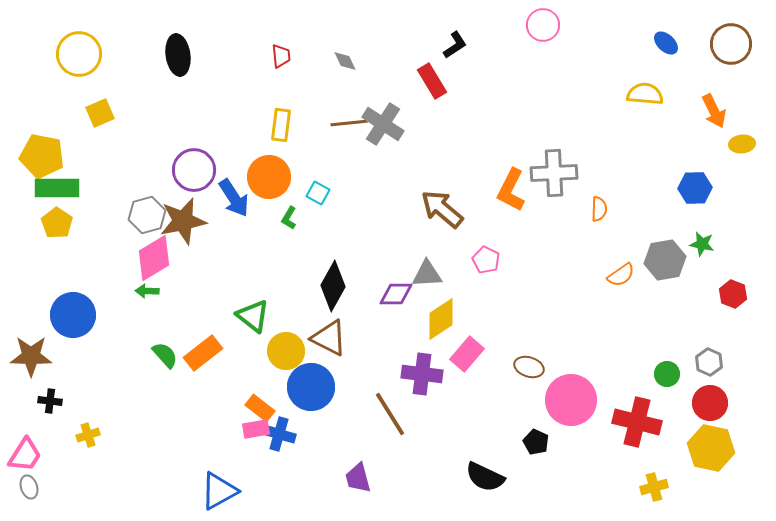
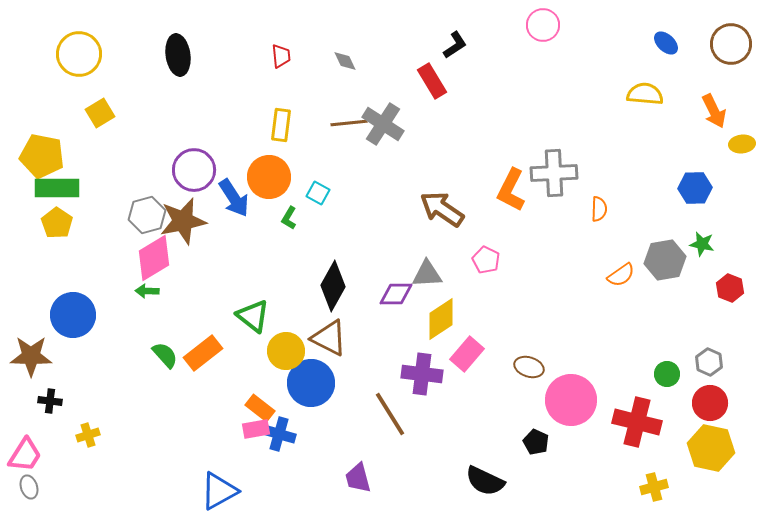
yellow square at (100, 113): rotated 8 degrees counterclockwise
brown arrow at (442, 209): rotated 6 degrees counterclockwise
red hexagon at (733, 294): moved 3 px left, 6 px up
blue circle at (311, 387): moved 4 px up
black semicircle at (485, 477): moved 4 px down
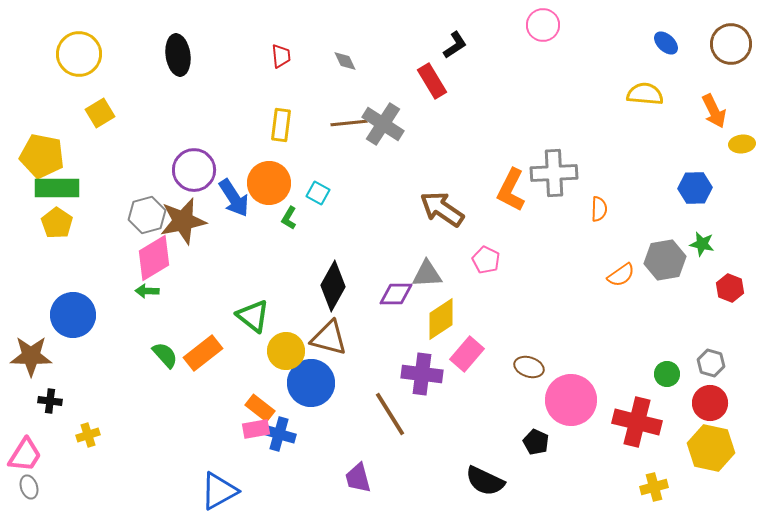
orange circle at (269, 177): moved 6 px down
brown triangle at (329, 338): rotated 12 degrees counterclockwise
gray hexagon at (709, 362): moved 2 px right, 1 px down; rotated 8 degrees counterclockwise
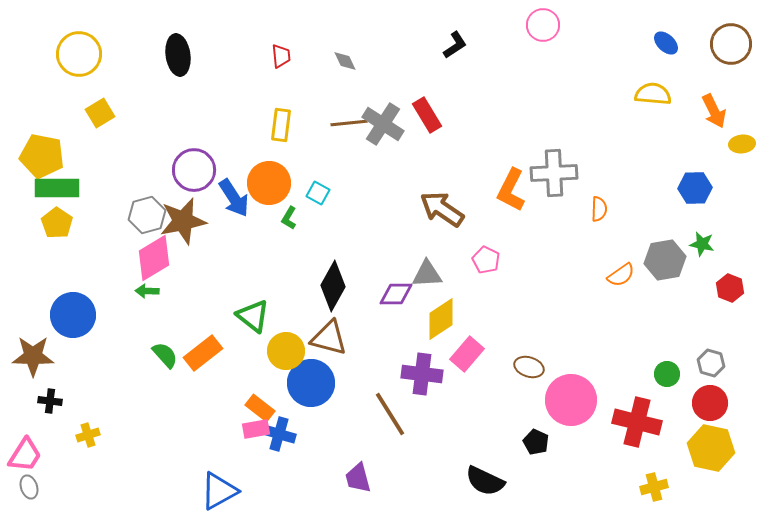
red rectangle at (432, 81): moved 5 px left, 34 px down
yellow semicircle at (645, 94): moved 8 px right
brown star at (31, 356): moved 2 px right
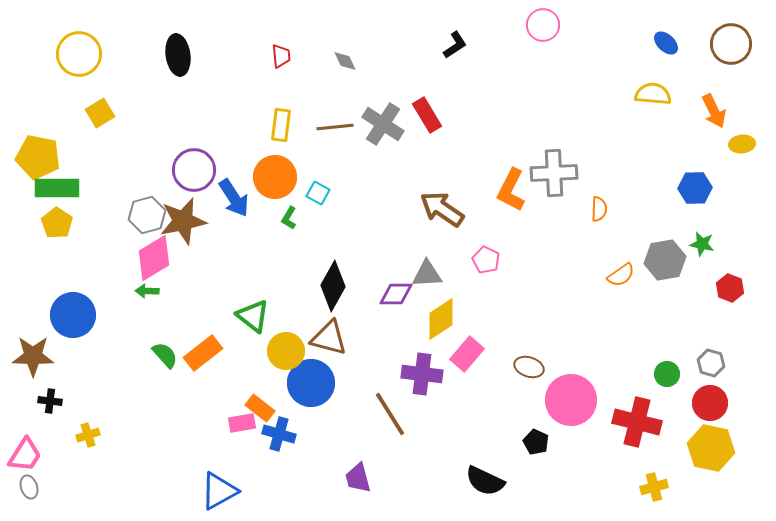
brown line at (349, 123): moved 14 px left, 4 px down
yellow pentagon at (42, 156): moved 4 px left, 1 px down
orange circle at (269, 183): moved 6 px right, 6 px up
pink rectangle at (256, 429): moved 14 px left, 6 px up
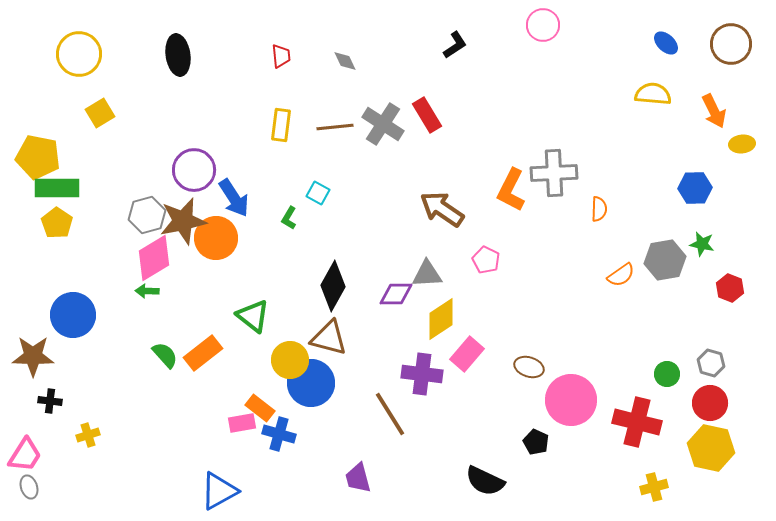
orange circle at (275, 177): moved 59 px left, 61 px down
yellow circle at (286, 351): moved 4 px right, 9 px down
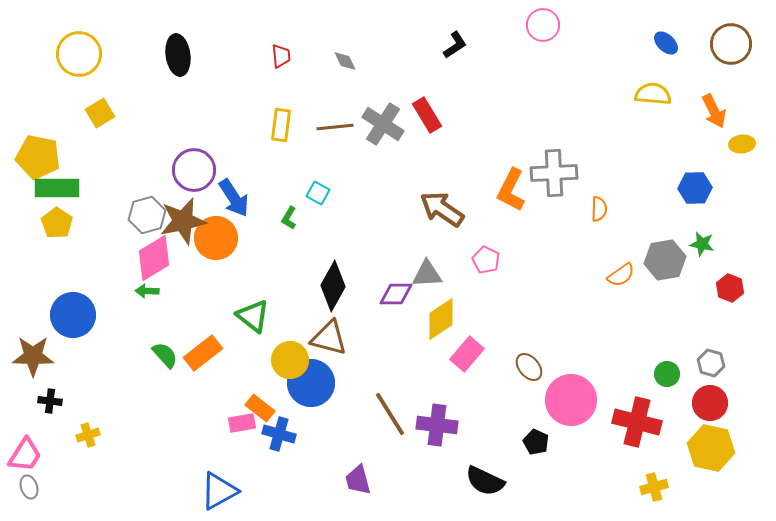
brown ellipse at (529, 367): rotated 32 degrees clockwise
purple cross at (422, 374): moved 15 px right, 51 px down
purple trapezoid at (358, 478): moved 2 px down
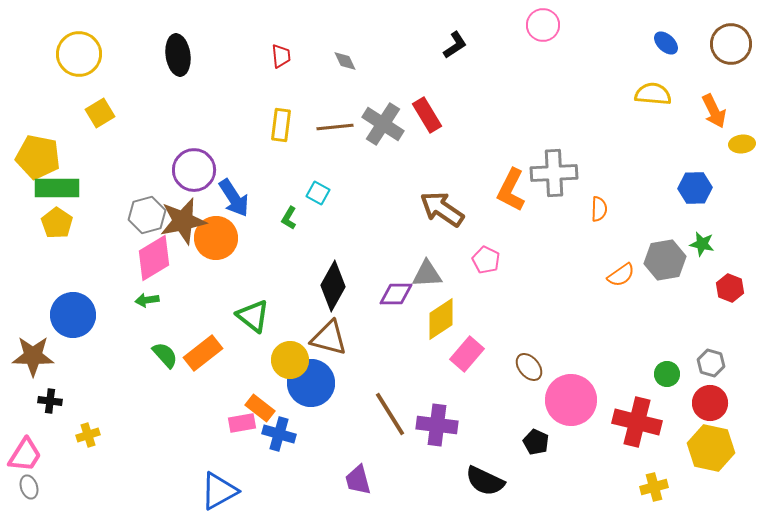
green arrow at (147, 291): moved 9 px down; rotated 10 degrees counterclockwise
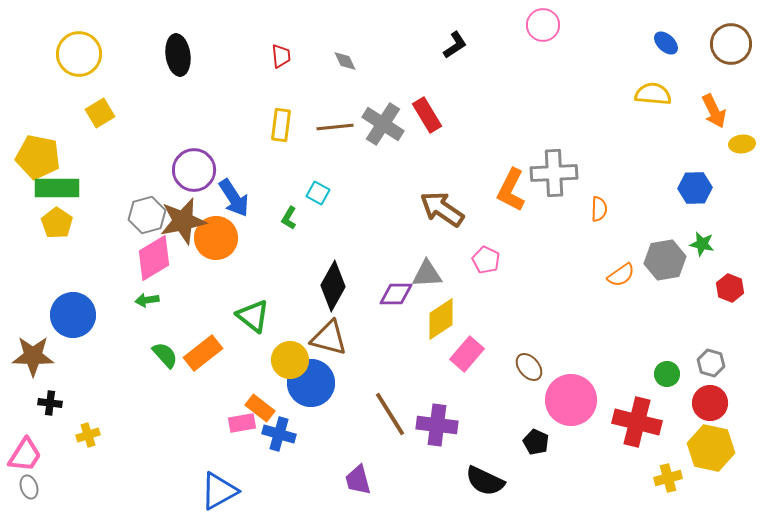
black cross at (50, 401): moved 2 px down
yellow cross at (654, 487): moved 14 px right, 9 px up
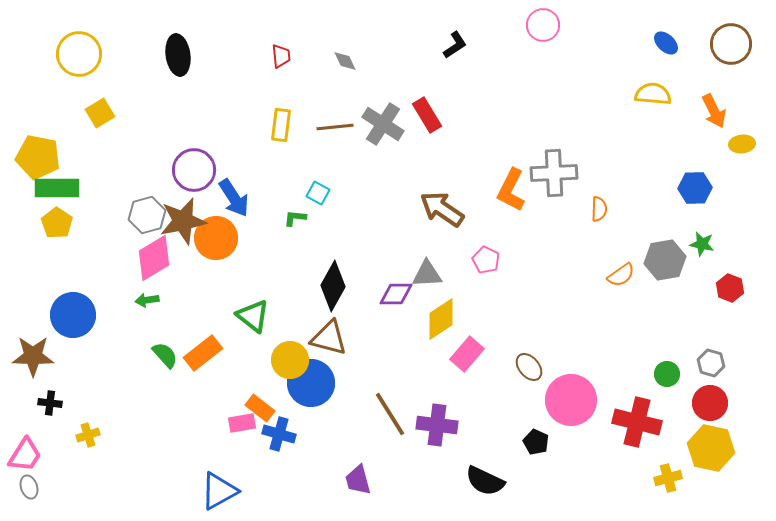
green L-shape at (289, 218): moved 6 px right; rotated 65 degrees clockwise
